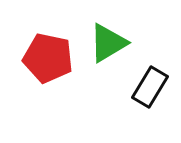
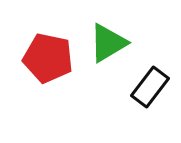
black rectangle: rotated 6 degrees clockwise
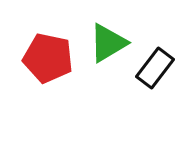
black rectangle: moved 5 px right, 19 px up
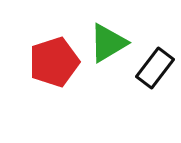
red pentagon: moved 6 px right, 4 px down; rotated 30 degrees counterclockwise
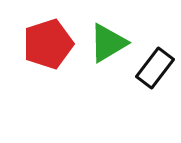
red pentagon: moved 6 px left, 18 px up
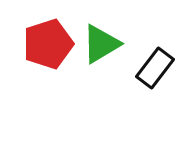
green triangle: moved 7 px left, 1 px down
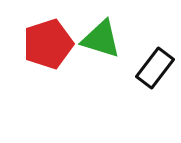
green triangle: moved 5 px up; rotated 48 degrees clockwise
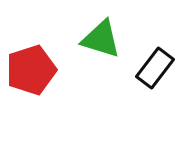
red pentagon: moved 17 px left, 26 px down
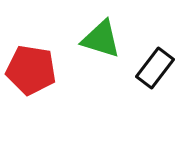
red pentagon: rotated 27 degrees clockwise
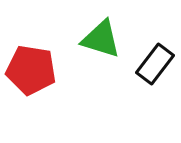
black rectangle: moved 4 px up
